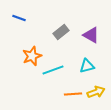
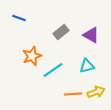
cyan line: rotated 15 degrees counterclockwise
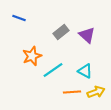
purple triangle: moved 4 px left; rotated 12 degrees clockwise
cyan triangle: moved 2 px left, 5 px down; rotated 42 degrees clockwise
orange line: moved 1 px left, 2 px up
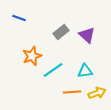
cyan triangle: rotated 35 degrees counterclockwise
yellow arrow: moved 1 px right, 1 px down
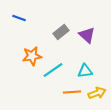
orange star: rotated 12 degrees clockwise
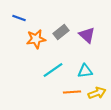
orange star: moved 4 px right, 17 px up
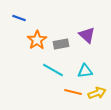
gray rectangle: moved 12 px down; rotated 28 degrees clockwise
orange star: moved 1 px right, 1 px down; rotated 24 degrees counterclockwise
cyan line: rotated 65 degrees clockwise
orange line: moved 1 px right; rotated 18 degrees clockwise
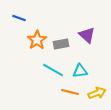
cyan triangle: moved 5 px left
orange line: moved 3 px left
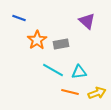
purple triangle: moved 14 px up
cyan triangle: moved 1 px left, 1 px down
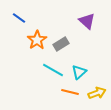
blue line: rotated 16 degrees clockwise
gray rectangle: rotated 21 degrees counterclockwise
cyan triangle: rotated 35 degrees counterclockwise
